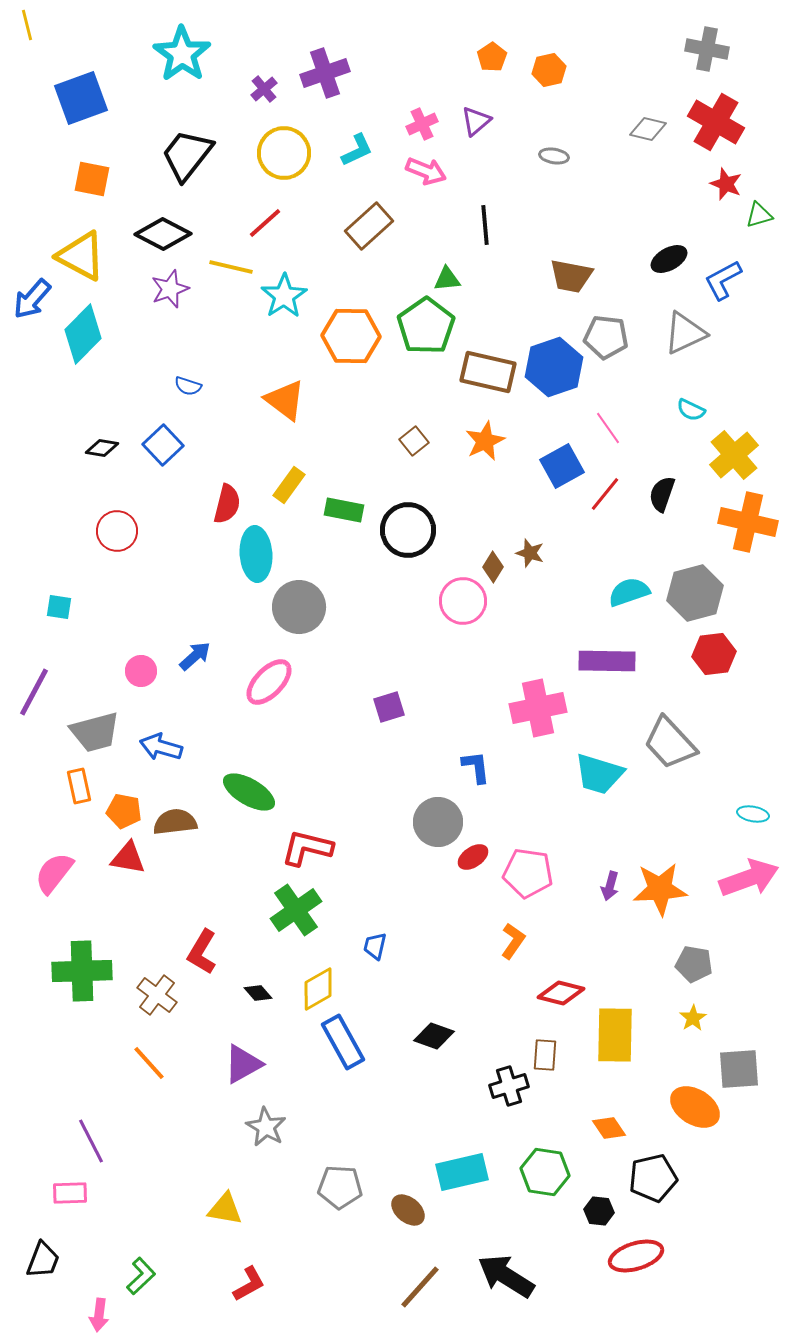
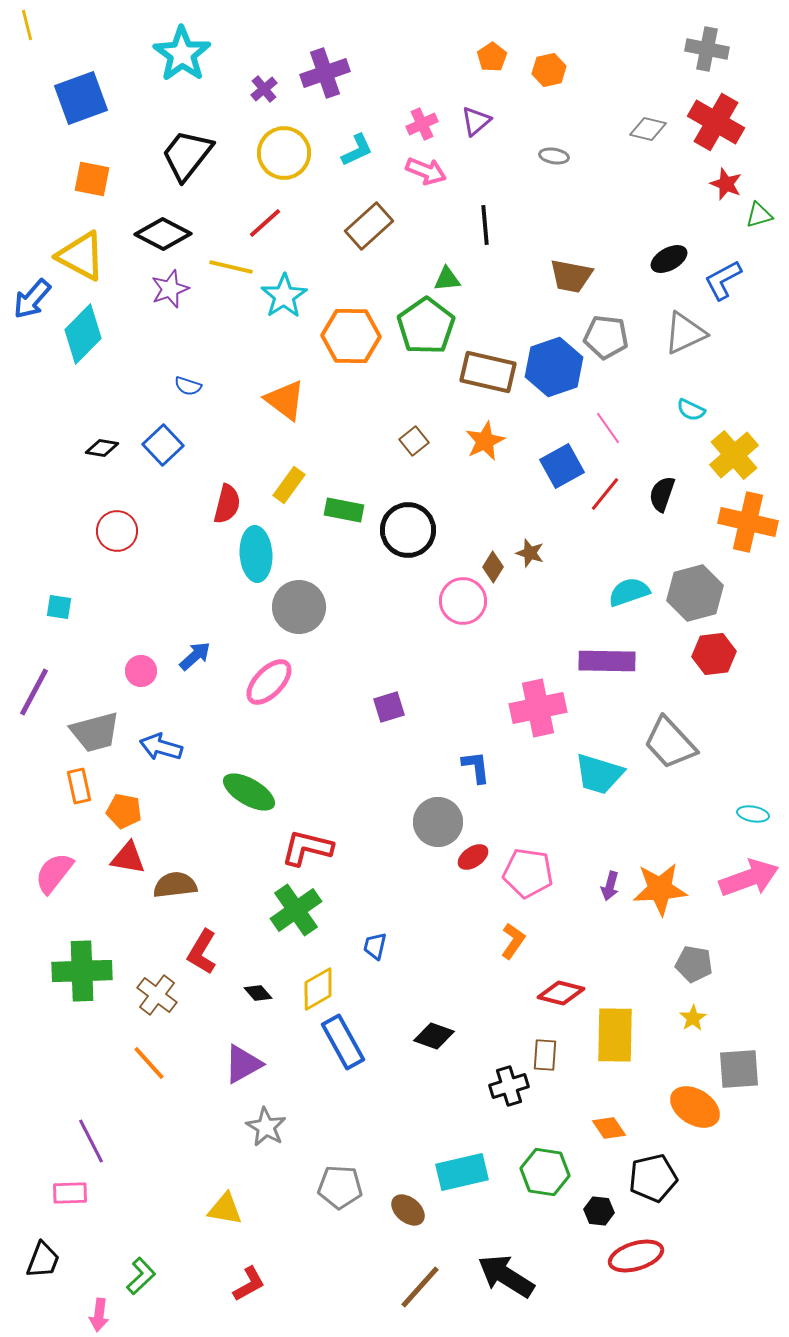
brown semicircle at (175, 822): moved 63 px down
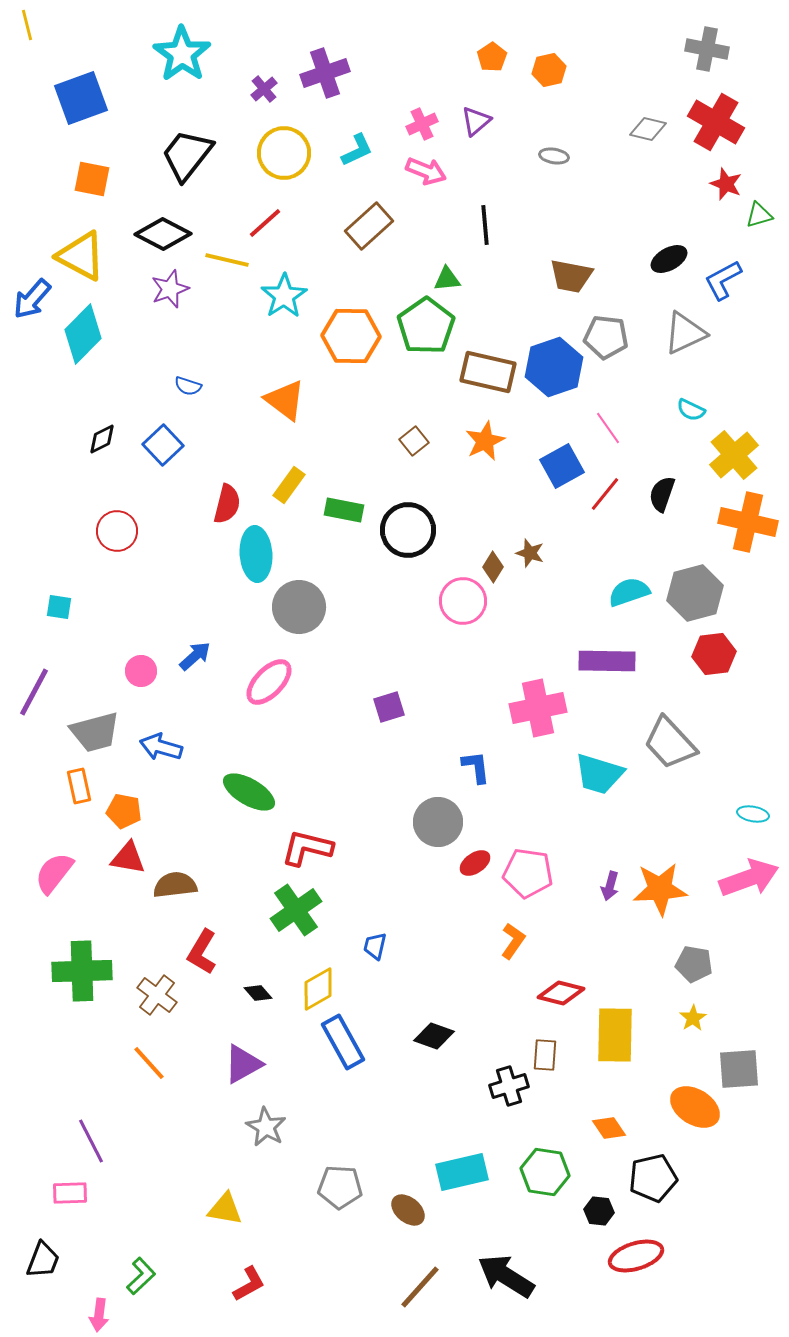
yellow line at (231, 267): moved 4 px left, 7 px up
black diamond at (102, 448): moved 9 px up; rotated 36 degrees counterclockwise
red ellipse at (473, 857): moved 2 px right, 6 px down
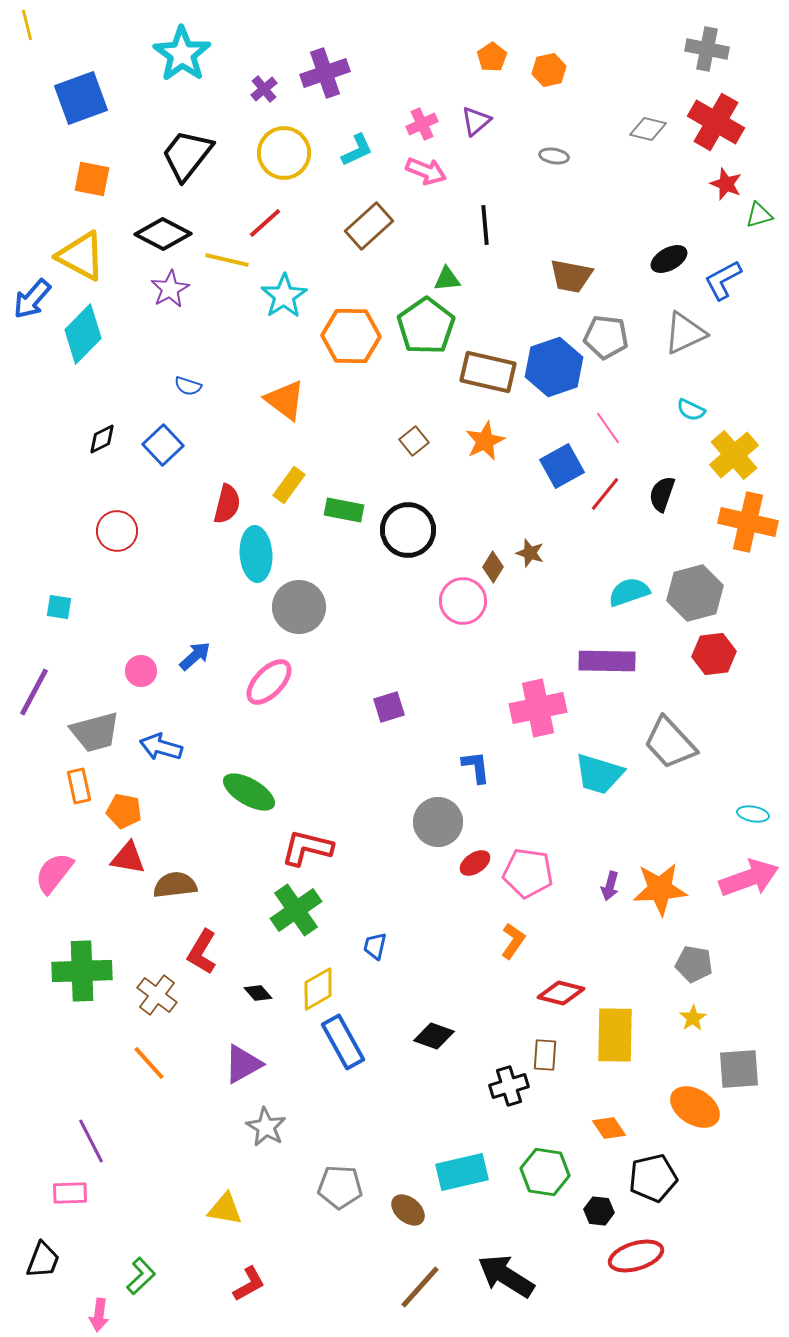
purple star at (170, 289): rotated 9 degrees counterclockwise
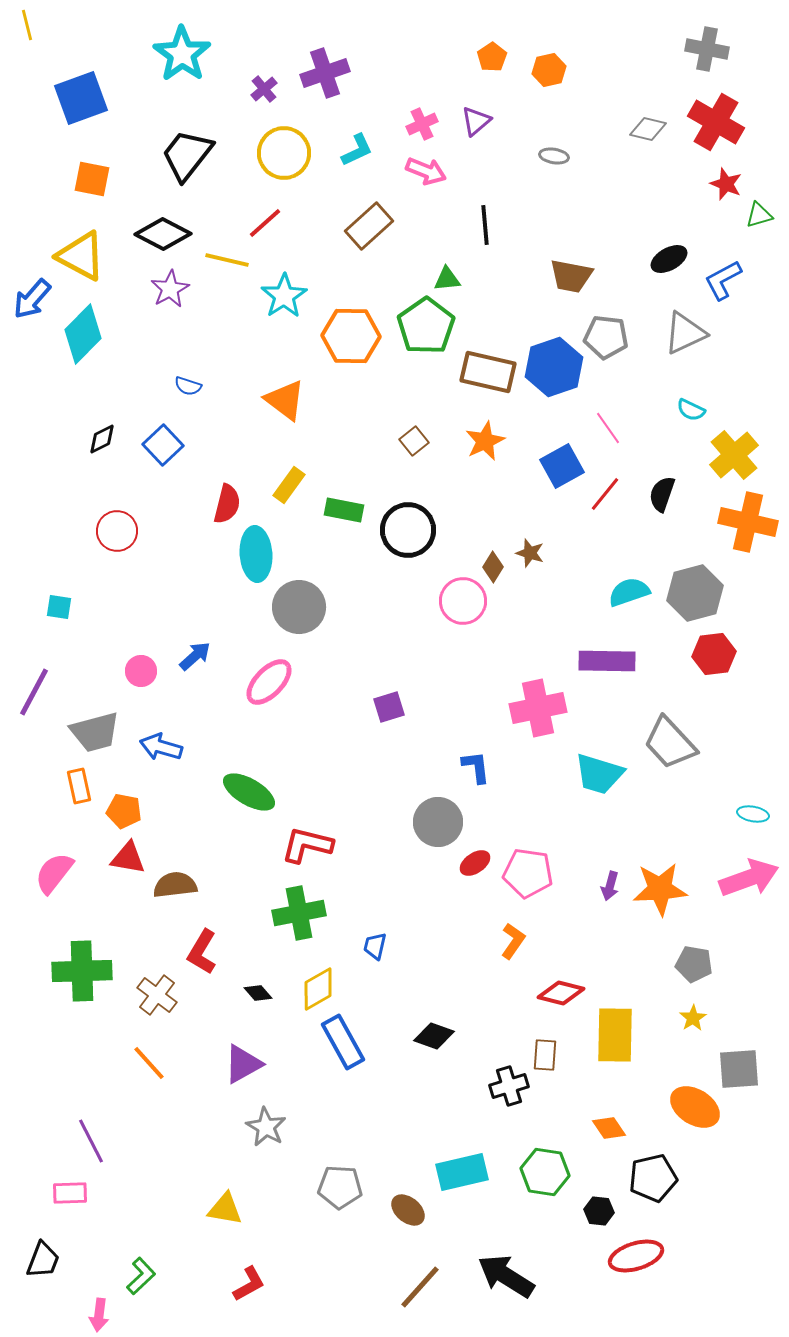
red L-shape at (307, 848): moved 3 px up
green cross at (296, 910): moved 3 px right, 3 px down; rotated 24 degrees clockwise
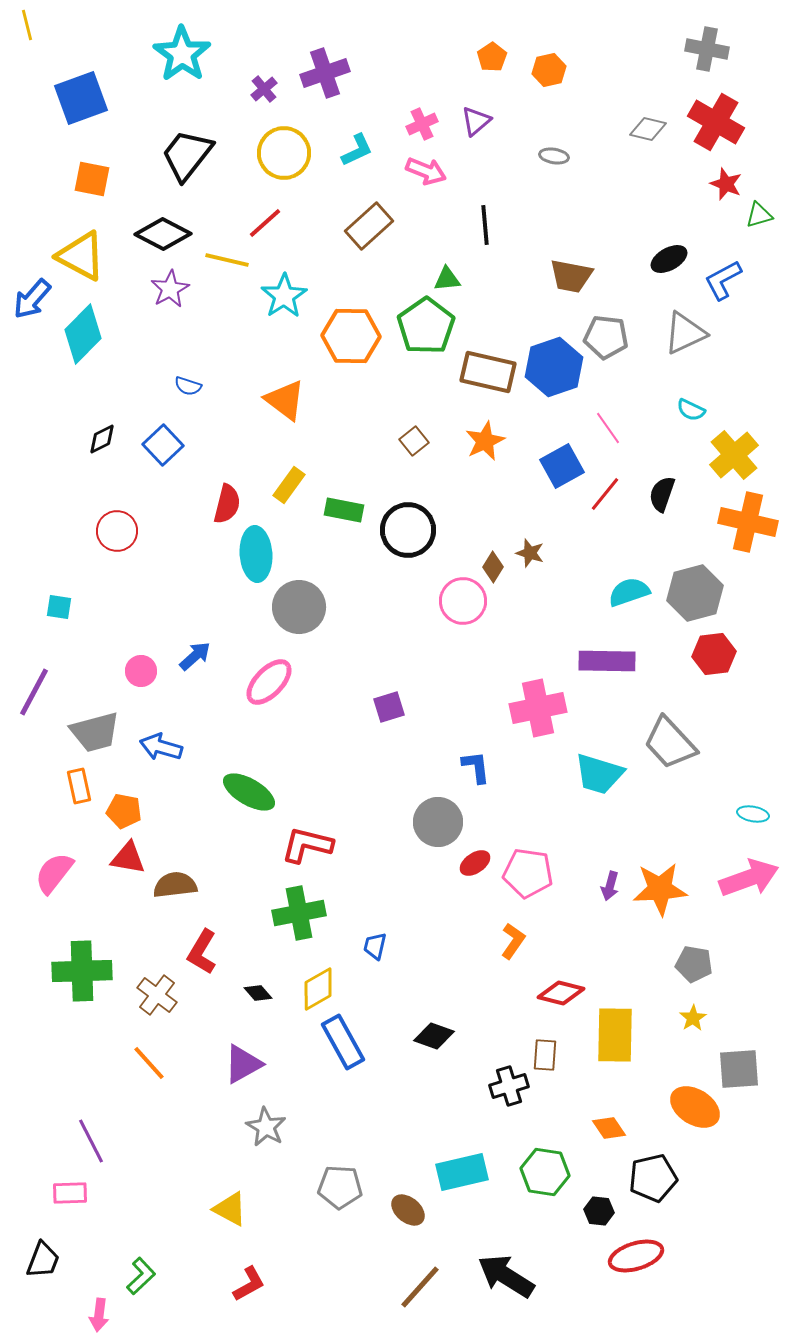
yellow triangle at (225, 1209): moved 5 px right; rotated 18 degrees clockwise
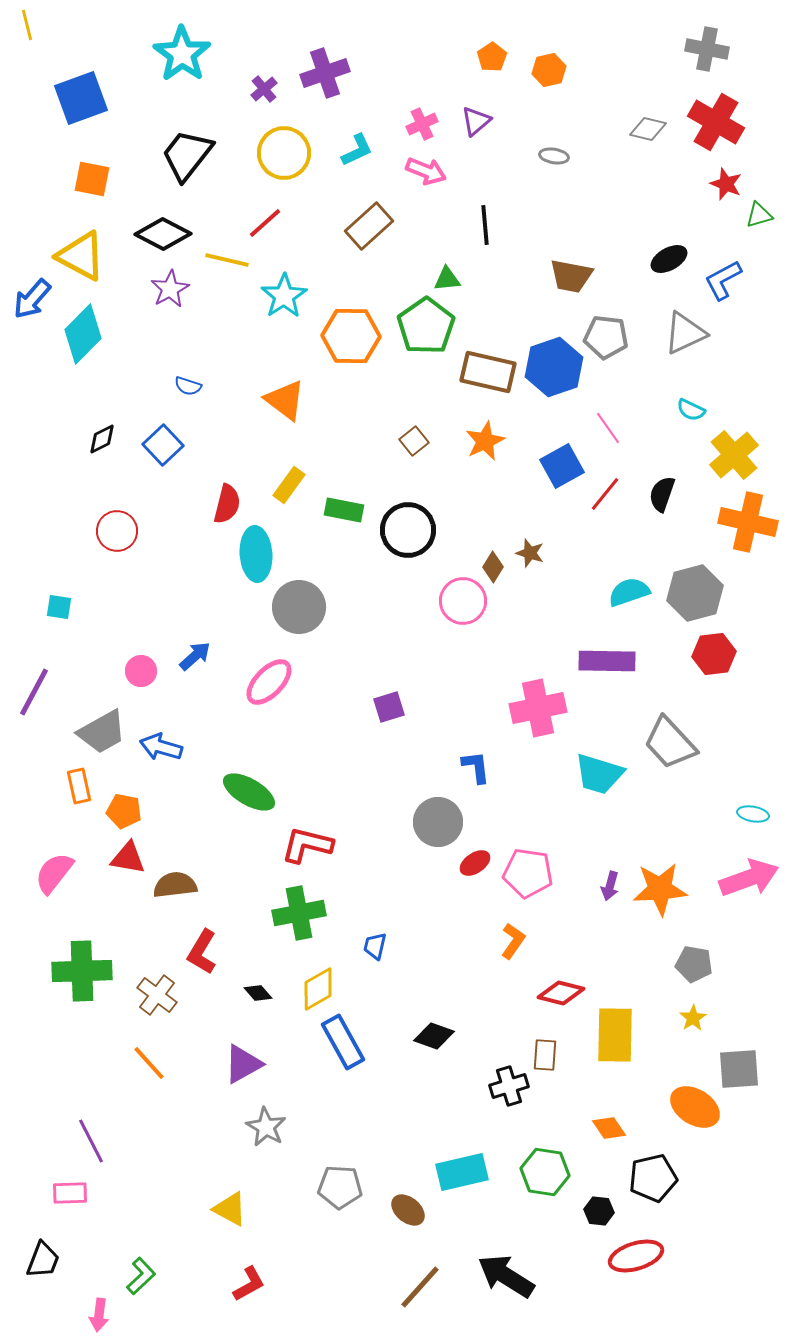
gray trapezoid at (95, 732): moved 7 px right; rotated 14 degrees counterclockwise
